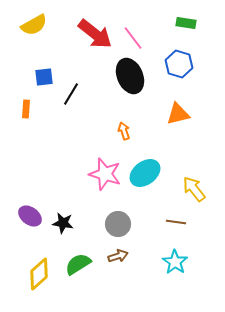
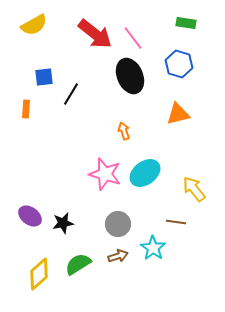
black star: rotated 20 degrees counterclockwise
cyan star: moved 22 px left, 14 px up
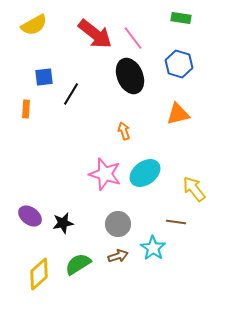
green rectangle: moved 5 px left, 5 px up
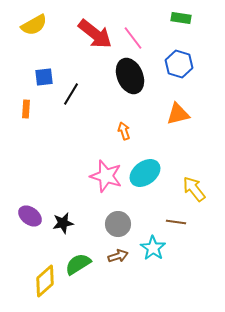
pink star: moved 1 px right, 2 px down
yellow diamond: moved 6 px right, 7 px down
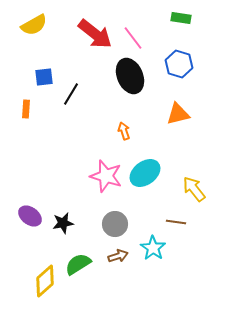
gray circle: moved 3 px left
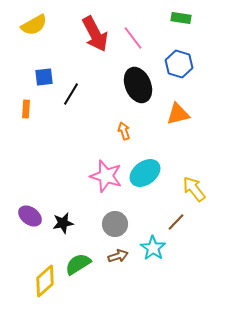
red arrow: rotated 24 degrees clockwise
black ellipse: moved 8 px right, 9 px down
brown line: rotated 54 degrees counterclockwise
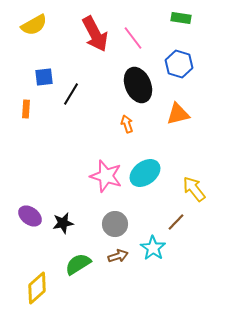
orange arrow: moved 3 px right, 7 px up
yellow diamond: moved 8 px left, 7 px down
